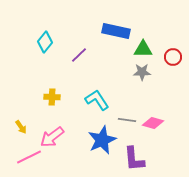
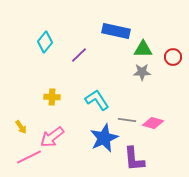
blue star: moved 2 px right, 2 px up
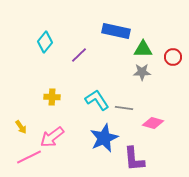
gray line: moved 3 px left, 12 px up
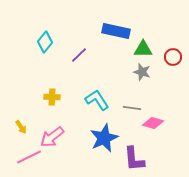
gray star: rotated 18 degrees clockwise
gray line: moved 8 px right
